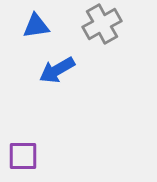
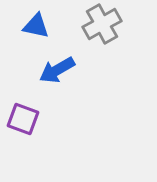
blue triangle: rotated 20 degrees clockwise
purple square: moved 37 px up; rotated 20 degrees clockwise
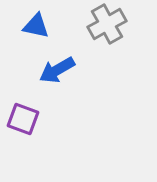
gray cross: moved 5 px right
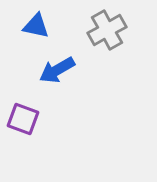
gray cross: moved 6 px down
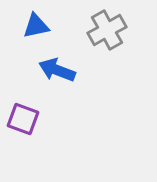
blue triangle: rotated 24 degrees counterclockwise
blue arrow: rotated 51 degrees clockwise
